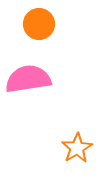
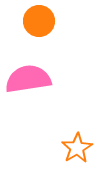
orange circle: moved 3 px up
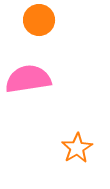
orange circle: moved 1 px up
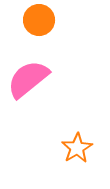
pink semicircle: rotated 30 degrees counterclockwise
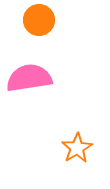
pink semicircle: moved 1 px right, 1 px up; rotated 30 degrees clockwise
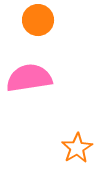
orange circle: moved 1 px left
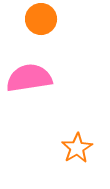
orange circle: moved 3 px right, 1 px up
